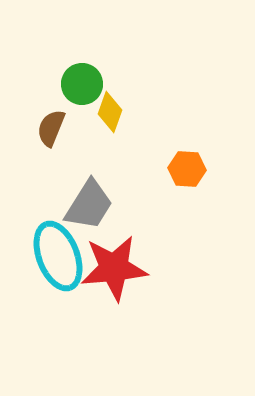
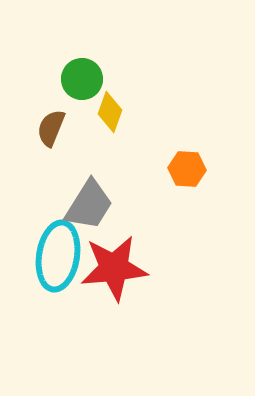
green circle: moved 5 px up
cyan ellipse: rotated 30 degrees clockwise
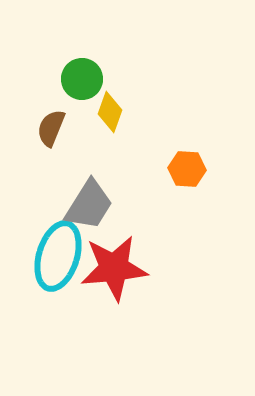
cyan ellipse: rotated 8 degrees clockwise
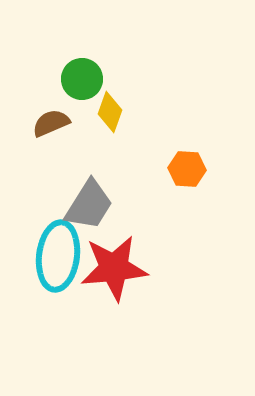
brown semicircle: moved 5 px up; rotated 45 degrees clockwise
cyan ellipse: rotated 10 degrees counterclockwise
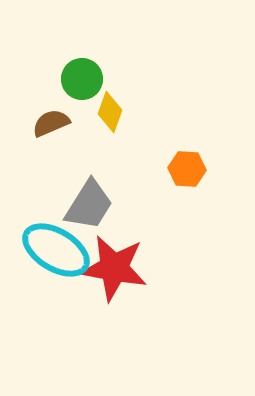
cyan ellipse: moved 2 px left, 6 px up; rotated 66 degrees counterclockwise
red star: rotated 16 degrees clockwise
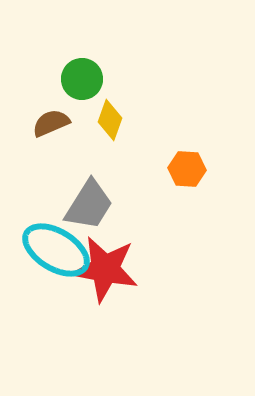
yellow diamond: moved 8 px down
red star: moved 9 px left, 1 px down
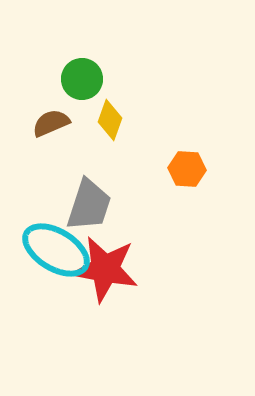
gray trapezoid: rotated 14 degrees counterclockwise
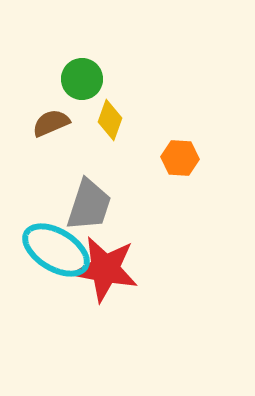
orange hexagon: moved 7 px left, 11 px up
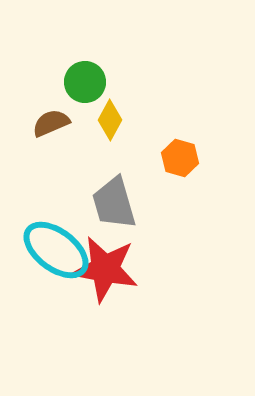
green circle: moved 3 px right, 3 px down
yellow diamond: rotated 9 degrees clockwise
orange hexagon: rotated 12 degrees clockwise
gray trapezoid: moved 25 px right, 2 px up; rotated 146 degrees clockwise
cyan ellipse: rotated 6 degrees clockwise
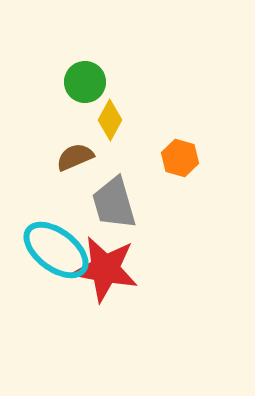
brown semicircle: moved 24 px right, 34 px down
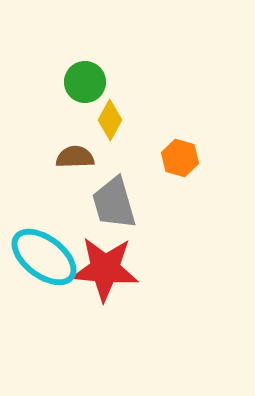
brown semicircle: rotated 21 degrees clockwise
cyan ellipse: moved 12 px left, 7 px down
red star: rotated 6 degrees counterclockwise
